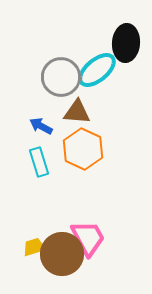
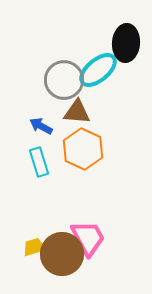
cyan ellipse: moved 1 px right
gray circle: moved 3 px right, 3 px down
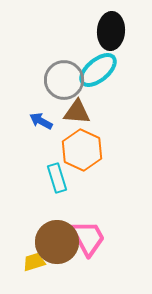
black ellipse: moved 15 px left, 12 px up
blue arrow: moved 5 px up
orange hexagon: moved 1 px left, 1 px down
cyan rectangle: moved 18 px right, 16 px down
yellow trapezoid: moved 15 px down
brown circle: moved 5 px left, 12 px up
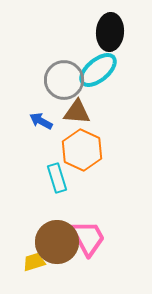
black ellipse: moved 1 px left, 1 px down
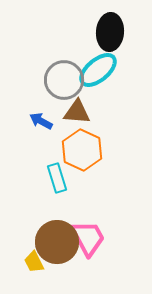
yellow trapezoid: rotated 100 degrees counterclockwise
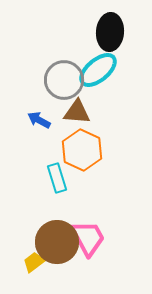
blue arrow: moved 2 px left, 1 px up
yellow trapezoid: rotated 80 degrees clockwise
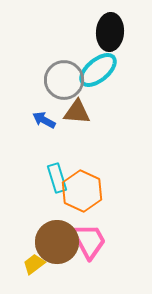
blue arrow: moved 5 px right
orange hexagon: moved 41 px down
pink trapezoid: moved 1 px right, 3 px down
yellow trapezoid: moved 2 px down
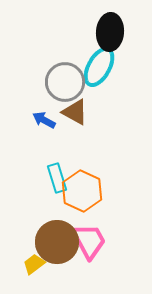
cyan ellipse: moved 1 px right, 3 px up; rotated 21 degrees counterclockwise
gray circle: moved 1 px right, 2 px down
brown triangle: moved 2 px left; rotated 24 degrees clockwise
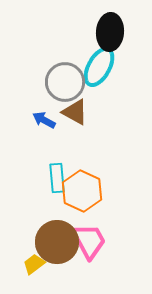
cyan rectangle: rotated 12 degrees clockwise
